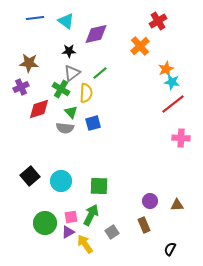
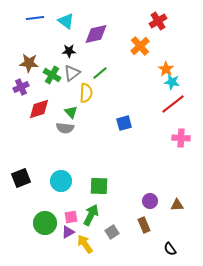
orange star: rotated 14 degrees counterclockwise
green cross: moved 9 px left, 14 px up
blue square: moved 31 px right
black square: moved 9 px left, 2 px down; rotated 18 degrees clockwise
black semicircle: rotated 64 degrees counterclockwise
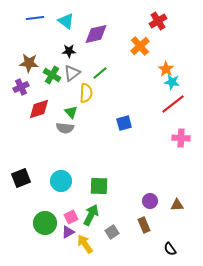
pink square: rotated 16 degrees counterclockwise
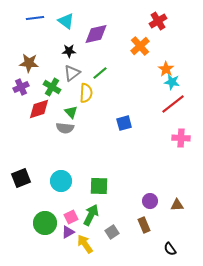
green cross: moved 12 px down
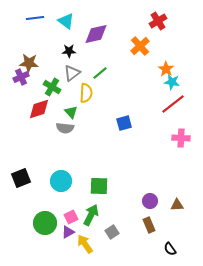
purple cross: moved 10 px up
brown rectangle: moved 5 px right
